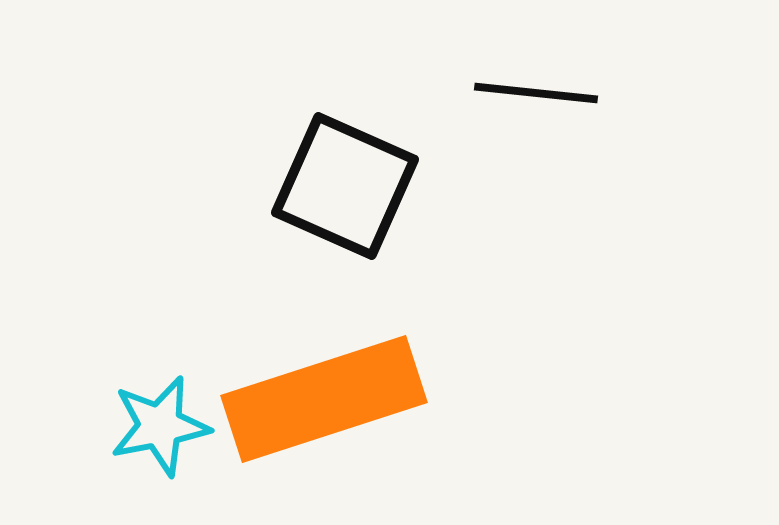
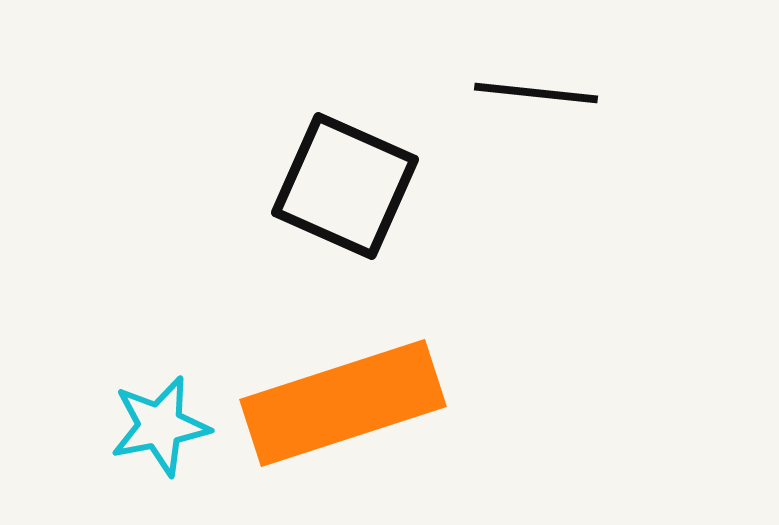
orange rectangle: moved 19 px right, 4 px down
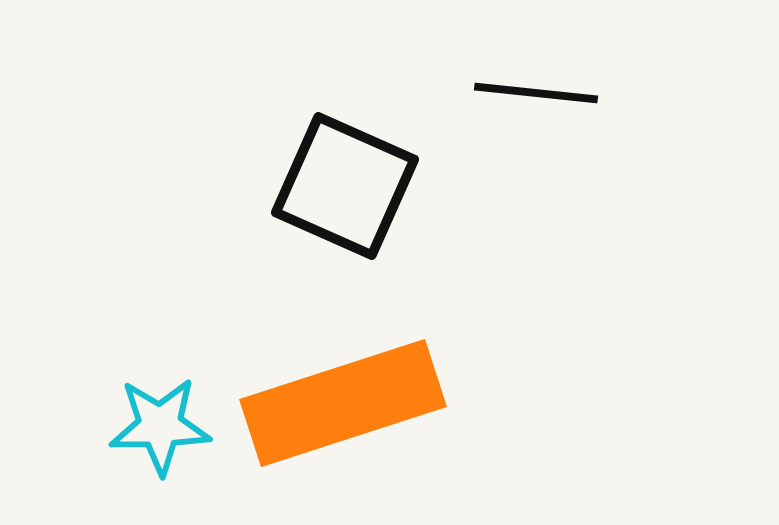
cyan star: rotated 10 degrees clockwise
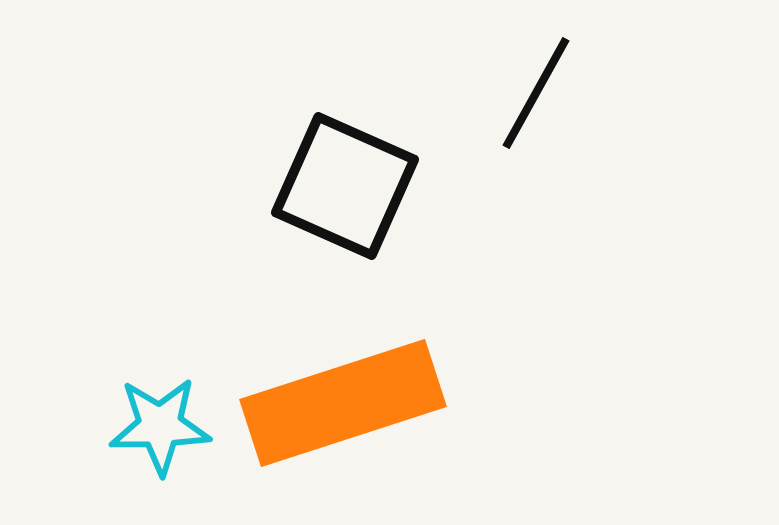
black line: rotated 67 degrees counterclockwise
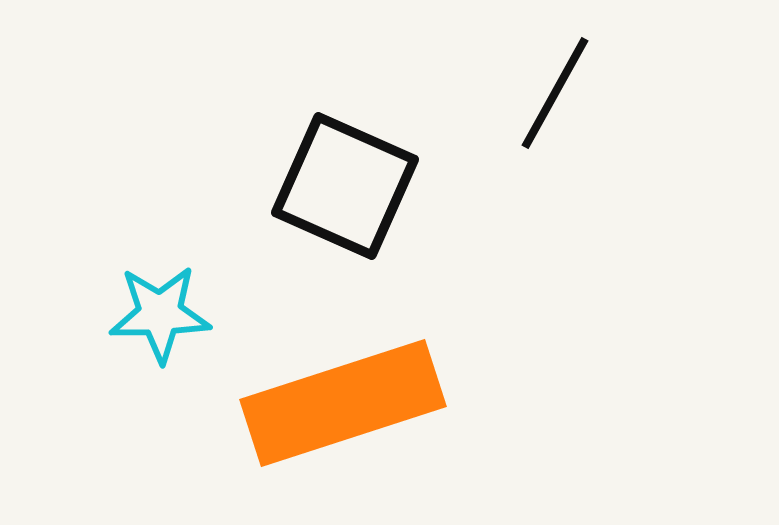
black line: moved 19 px right
cyan star: moved 112 px up
